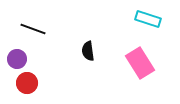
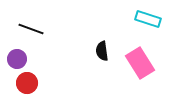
black line: moved 2 px left
black semicircle: moved 14 px right
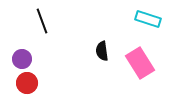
black line: moved 11 px right, 8 px up; rotated 50 degrees clockwise
purple circle: moved 5 px right
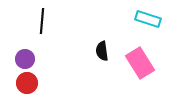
black line: rotated 25 degrees clockwise
purple circle: moved 3 px right
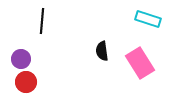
purple circle: moved 4 px left
red circle: moved 1 px left, 1 px up
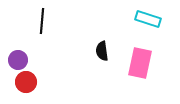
purple circle: moved 3 px left, 1 px down
pink rectangle: rotated 44 degrees clockwise
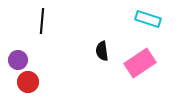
pink rectangle: rotated 44 degrees clockwise
red circle: moved 2 px right
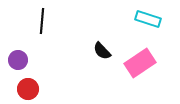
black semicircle: rotated 36 degrees counterclockwise
red circle: moved 7 px down
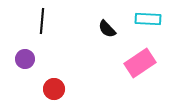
cyan rectangle: rotated 15 degrees counterclockwise
black semicircle: moved 5 px right, 22 px up
purple circle: moved 7 px right, 1 px up
red circle: moved 26 px right
